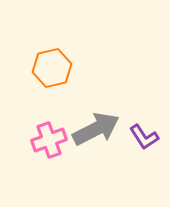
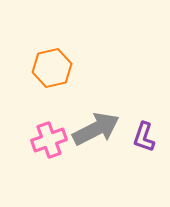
purple L-shape: rotated 52 degrees clockwise
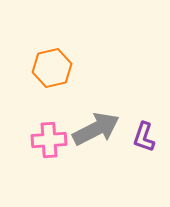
pink cross: rotated 16 degrees clockwise
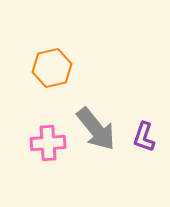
gray arrow: rotated 78 degrees clockwise
pink cross: moved 1 px left, 3 px down
